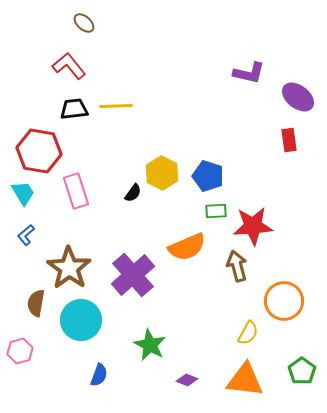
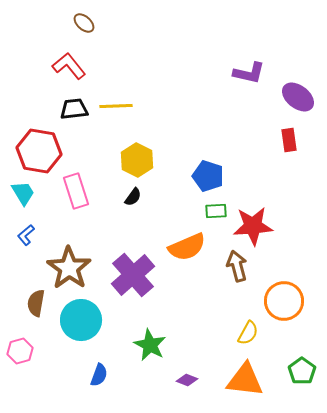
yellow hexagon: moved 25 px left, 13 px up
black semicircle: moved 4 px down
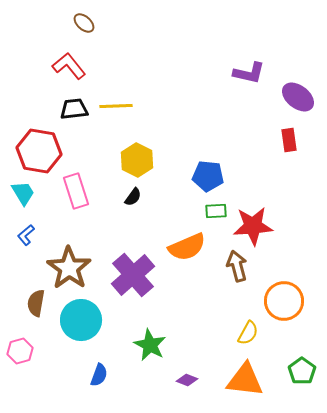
blue pentagon: rotated 12 degrees counterclockwise
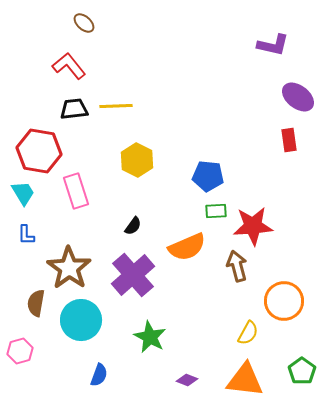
purple L-shape: moved 24 px right, 28 px up
black semicircle: moved 29 px down
blue L-shape: rotated 50 degrees counterclockwise
green star: moved 8 px up
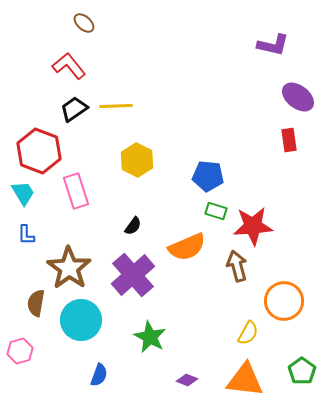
black trapezoid: rotated 28 degrees counterclockwise
red hexagon: rotated 12 degrees clockwise
green rectangle: rotated 20 degrees clockwise
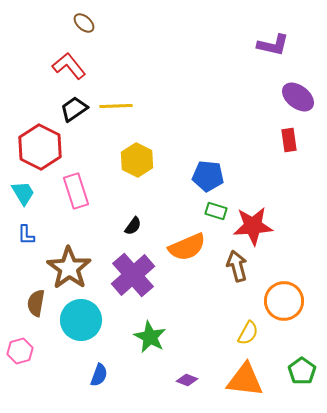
red hexagon: moved 1 px right, 4 px up; rotated 6 degrees clockwise
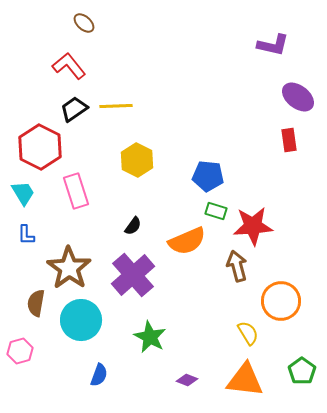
orange semicircle: moved 6 px up
orange circle: moved 3 px left
yellow semicircle: rotated 60 degrees counterclockwise
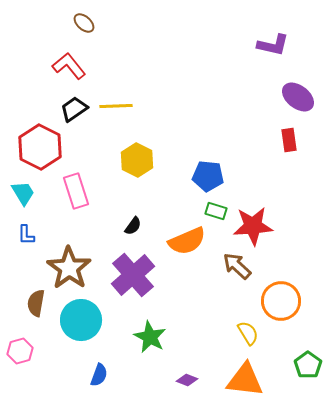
brown arrow: rotated 32 degrees counterclockwise
green pentagon: moved 6 px right, 6 px up
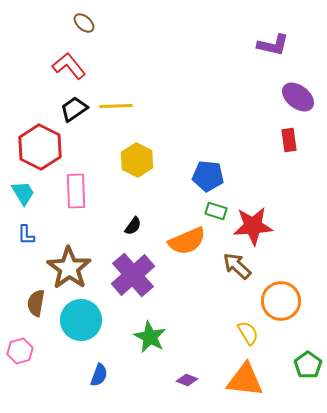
pink rectangle: rotated 16 degrees clockwise
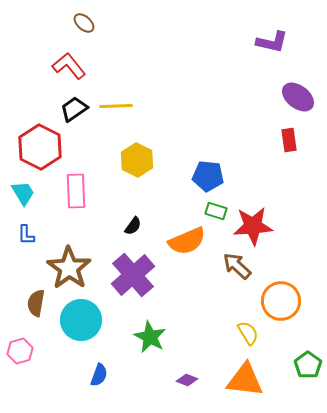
purple L-shape: moved 1 px left, 3 px up
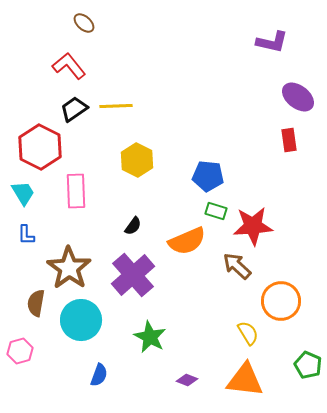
green pentagon: rotated 12 degrees counterclockwise
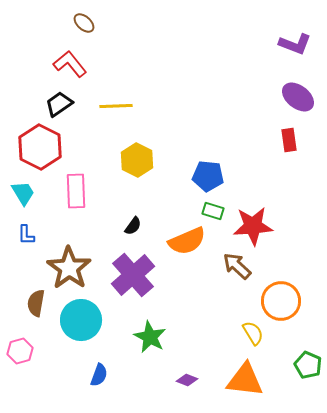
purple L-shape: moved 23 px right, 2 px down; rotated 8 degrees clockwise
red L-shape: moved 1 px right, 2 px up
black trapezoid: moved 15 px left, 5 px up
green rectangle: moved 3 px left
yellow semicircle: moved 5 px right
